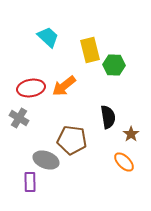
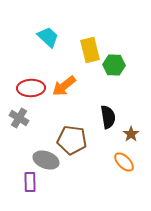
red ellipse: rotated 8 degrees clockwise
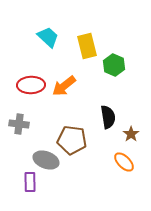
yellow rectangle: moved 3 px left, 4 px up
green hexagon: rotated 20 degrees clockwise
red ellipse: moved 3 px up
gray cross: moved 6 px down; rotated 24 degrees counterclockwise
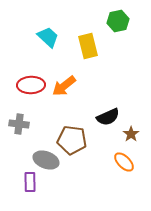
yellow rectangle: moved 1 px right
green hexagon: moved 4 px right, 44 px up; rotated 25 degrees clockwise
black semicircle: rotated 75 degrees clockwise
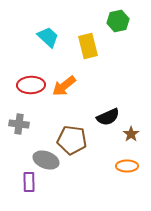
orange ellipse: moved 3 px right, 4 px down; rotated 45 degrees counterclockwise
purple rectangle: moved 1 px left
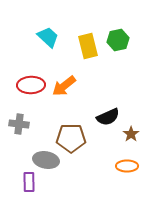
green hexagon: moved 19 px down
brown pentagon: moved 1 px left, 2 px up; rotated 8 degrees counterclockwise
gray ellipse: rotated 10 degrees counterclockwise
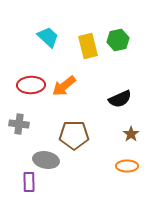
black semicircle: moved 12 px right, 18 px up
brown pentagon: moved 3 px right, 3 px up
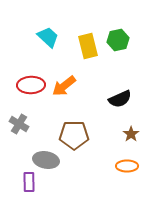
gray cross: rotated 24 degrees clockwise
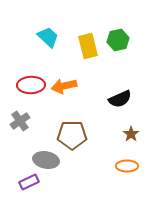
orange arrow: rotated 25 degrees clockwise
gray cross: moved 1 px right, 3 px up; rotated 24 degrees clockwise
brown pentagon: moved 2 px left
purple rectangle: rotated 66 degrees clockwise
